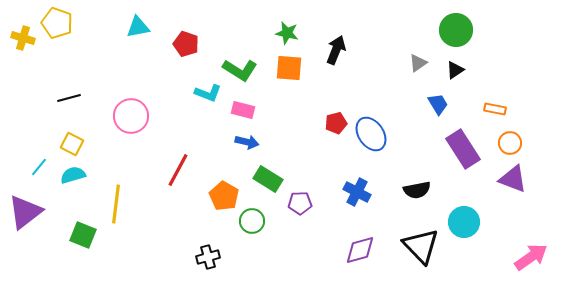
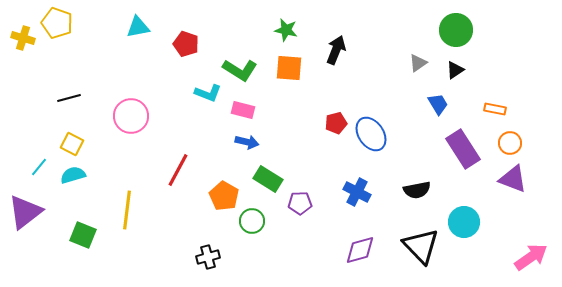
green star at (287, 33): moved 1 px left, 3 px up
yellow line at (116, 204): moved 11 px right, 6 px down
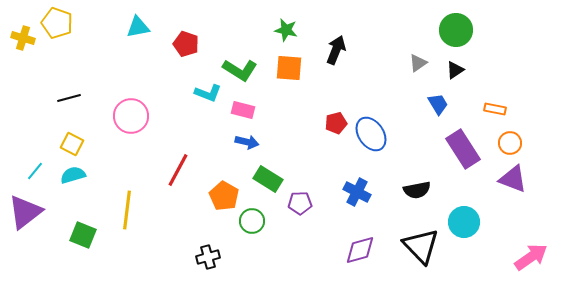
cyan line at (39, 167): moved 4 px left, 4 px down
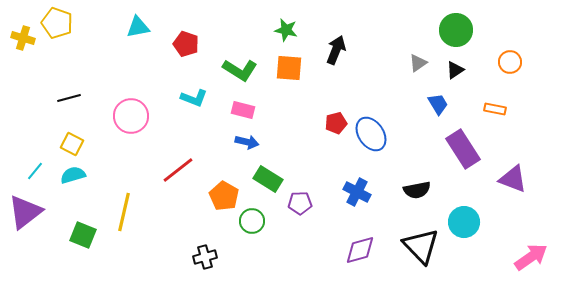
cyan L-shape at (208, 93): moved 14 px left, 5 px down
orange circle at (510, 143): moved 81 px up
red line at (178, 170): rotated 24 degrees clockwise
yellow line at (127, 210): moved 3 px left, 2 px down; rotated 6 degrees clockwise
black cross at (208, 257): moved 3 px left
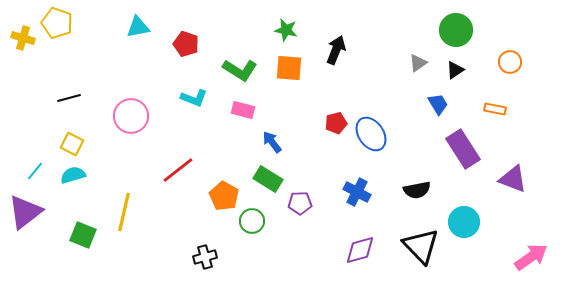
blue arrow at (247, 142): moved 25 px right; rotated 140 degrees counterclockwise
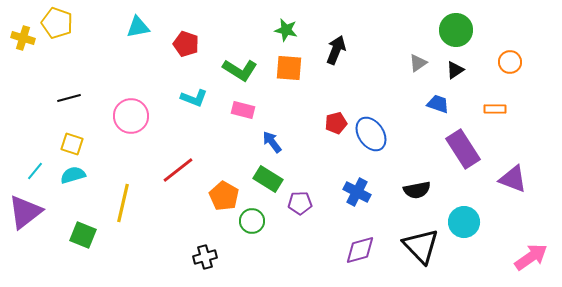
blue trapezoid at (438, 104): rotated 40 degrees counterclockwise
orange rectangle at (495, 109): rotated 10 degrees counterclockwise
yellow square at (72, 144): rotated 10 degrees counterclockwise
yellow line at (124, 212): moved 1 px left, 9 px up
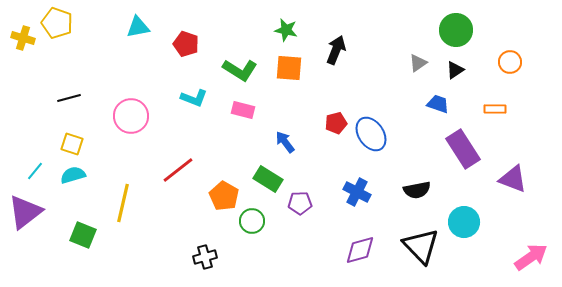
blue arrow at (272, 142): moved 13 px right
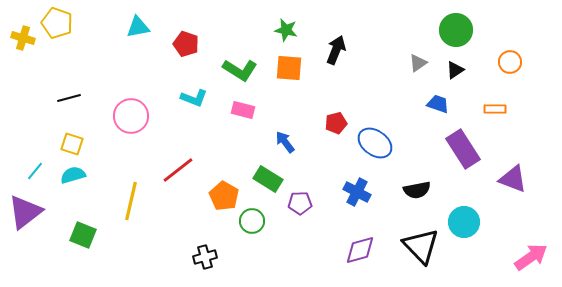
blue ellipse at (371, 134): moved 4 px right, 9 px down; rotated 20 degrees counterclockwise
yellow line at (123, 203): moved 8 px right, 2 px up
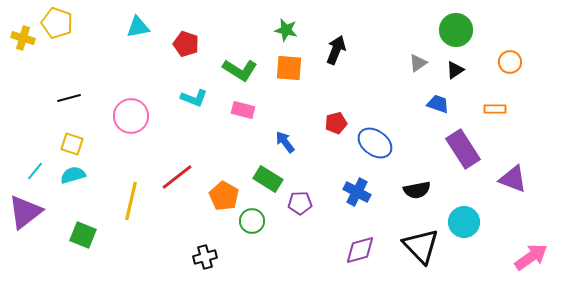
red line at (178, 170): moved 1 px left, 7 px down
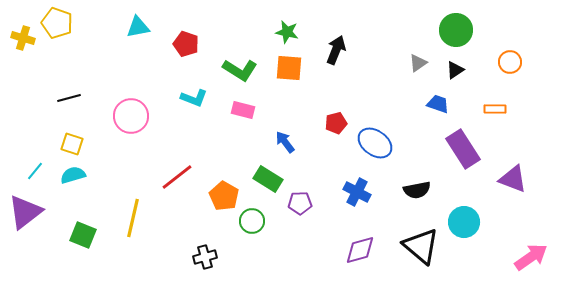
green star at (286, 30): moved 1 px right, 2 px down
yellow line at (131, 201): moved 2 px right, 17 px down
black triangle at (421, 246): rotated 6 degrees counterclockwise
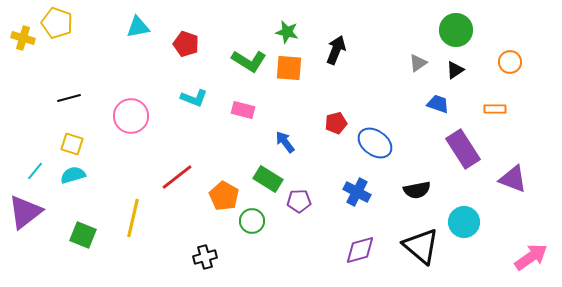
green L-shape at (240, 70): moved 9 px right, 9 px up
purple pentagon at (300, 203): moved 1 px left, 2 px up
